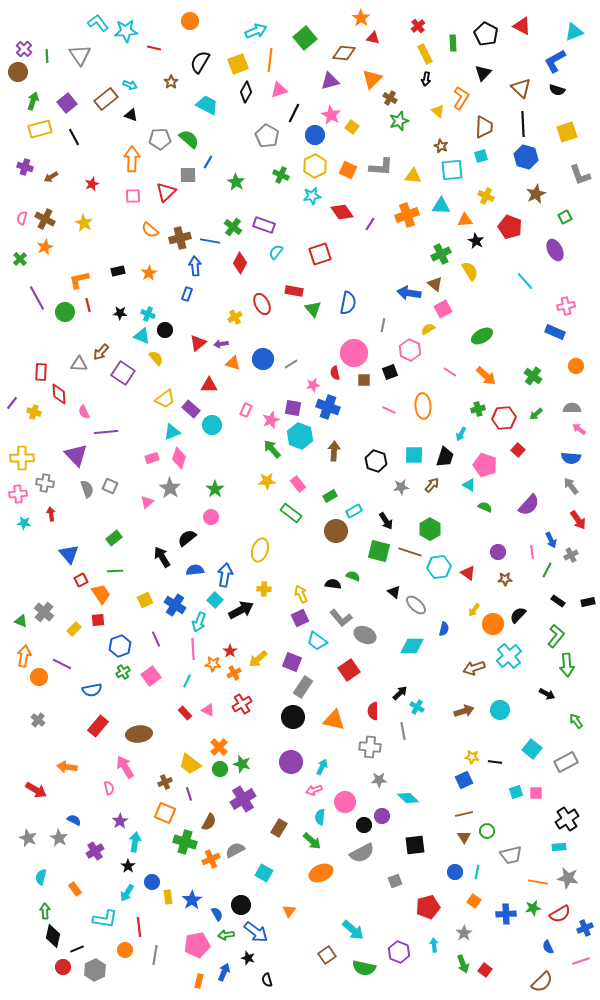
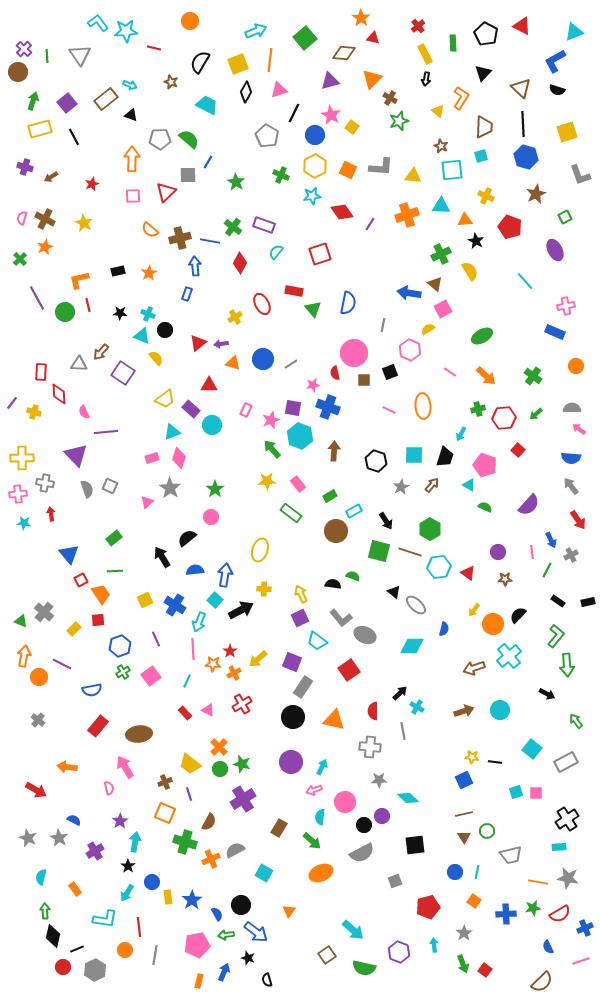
brown star at (171, 82): rotated 16 degrees counterclockwise
gray star at (401, 487): rotated 21 degrees counterclockwise
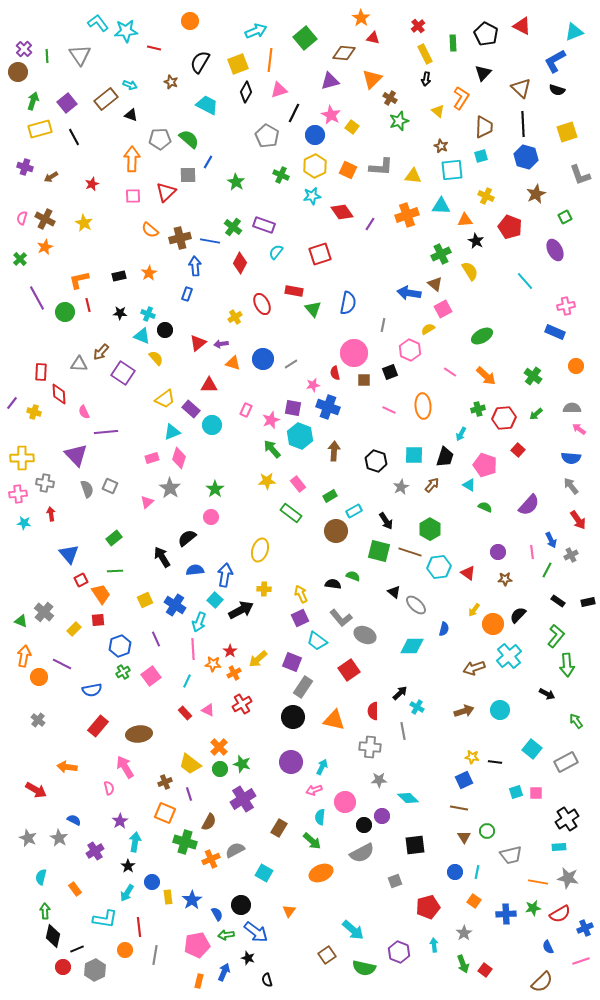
black rectangle at (118, 271): moved 1 px right, 5 px down
brown line at (464, 814): moved 5 px left, 6 px up; rotated 24 degrees clockwise
